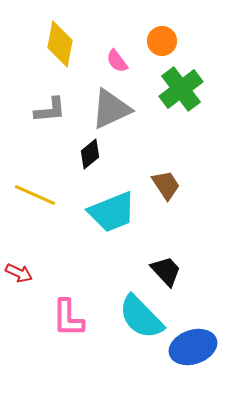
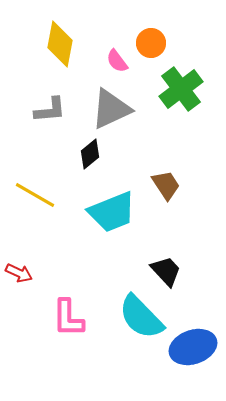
orange circle: moved 11 px left, 2 px down
yellow line: rotated 6 degrees clockwise
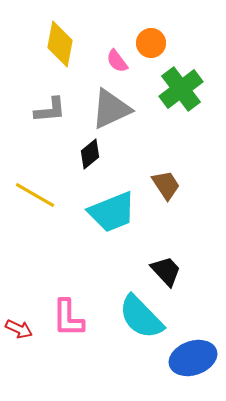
red arrow: moved 56 px down
blue ellipse: moved 11 px down
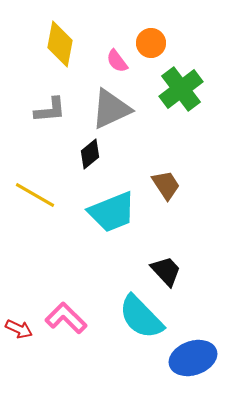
pink L-shape: moved 2 px left; rotated 135 degrees clockwise
